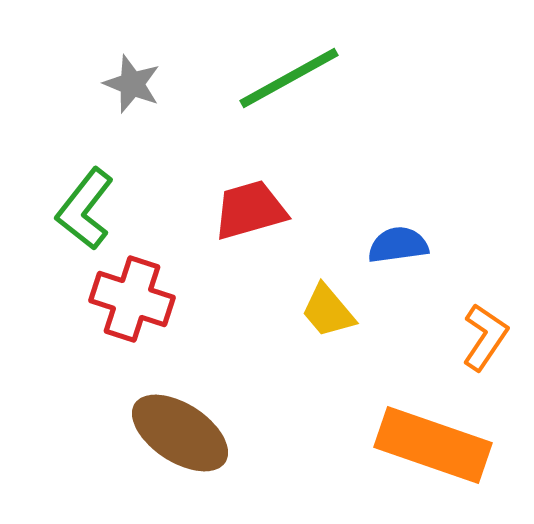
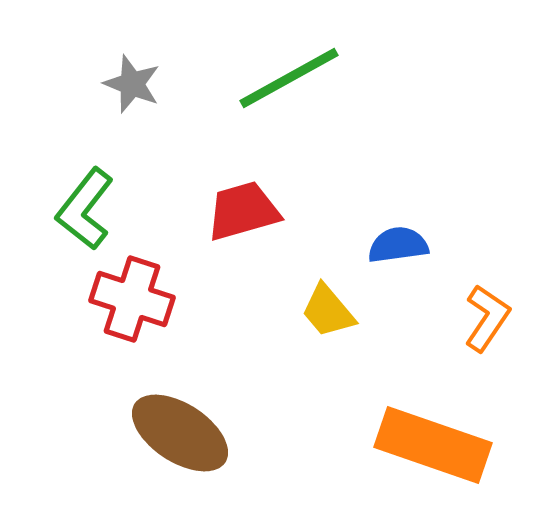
red trapezoid: moved 7 px left, 1 px down
orange L-shape: moved 2 px right, 19 px up
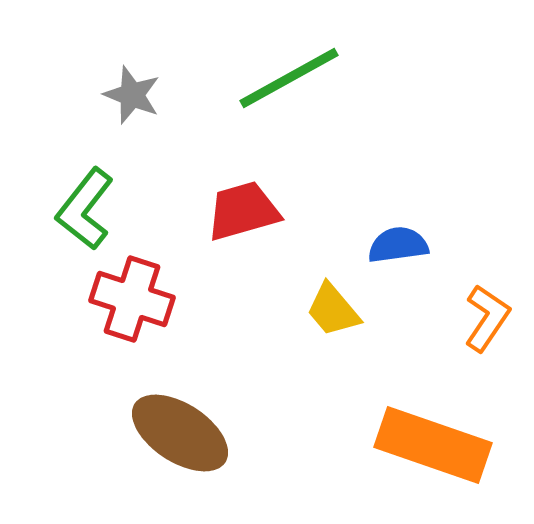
gray star: moved 11 px down
yellow trapezoid: moved 5 px right, 1 px up
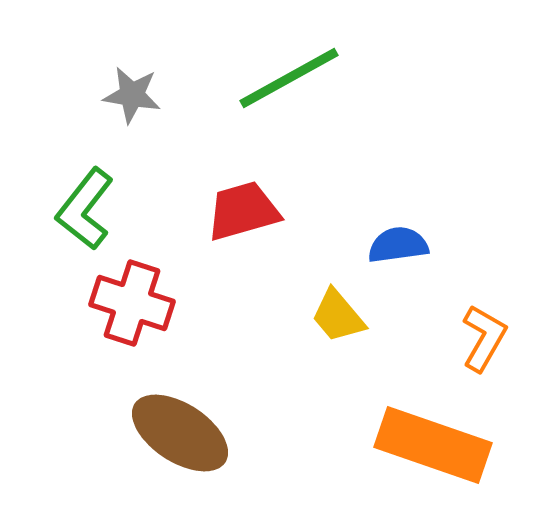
gray star: rotated 12 degrees counterclockwise
red cross: moved 4 px down
yellow trapezoid: moved 5 px right, 6 px down
orange L-shape: moved 3 px left, 20 px down; rotated 4 degrees counterclockwise
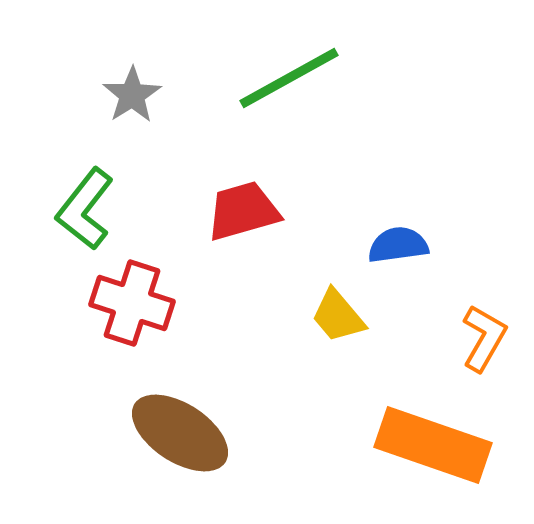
gray star: rotated 30 degrees clockwise
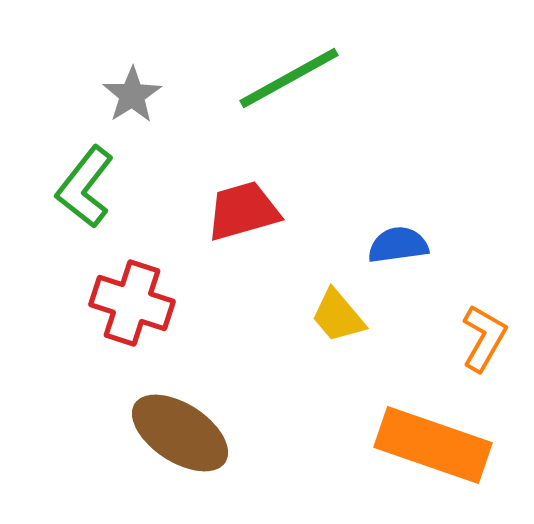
green L-shape: moved 22 px up
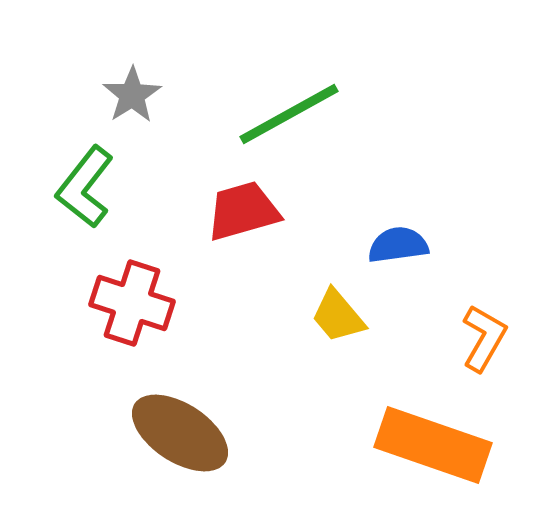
green line: moved 36 px down
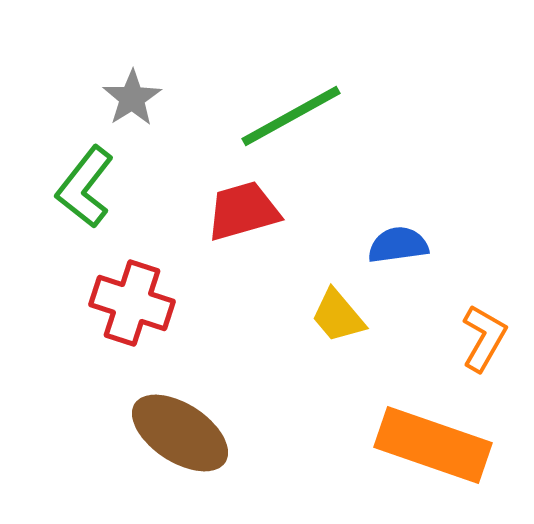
gray star: moved 3 px down
green line: moved 2 px right, 2 px down
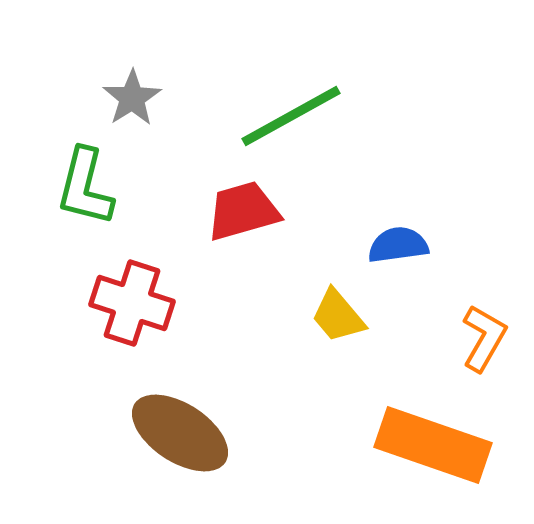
green L-shape: rotated 24 degrees counterclockwise
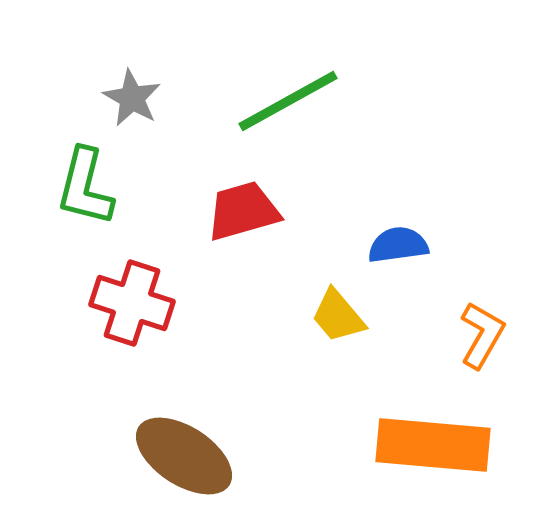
gray star: rotated 10 degrees counterclockwise
green line: moved 3 px left, 15 px up
orange L-shape: moved 2 px left, 3 px up
brown ellipse: moved 4 px right, 23 px down
orange rectangle: rotated 14 degrees counterclockwise
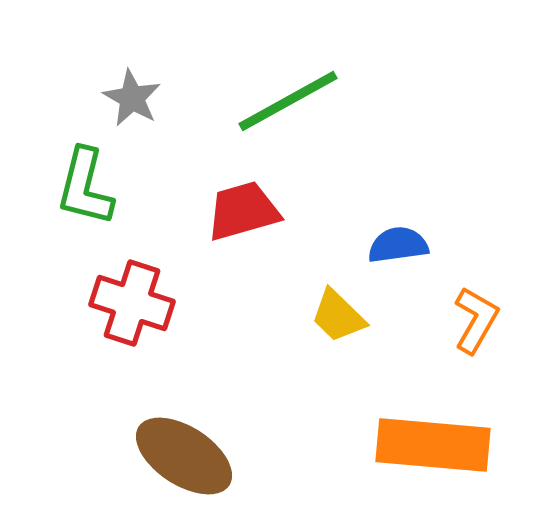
yellow trapezoid: rotated 6 degrees counterclockwise
orange L-shape: moved 6 px left, 15 px up
